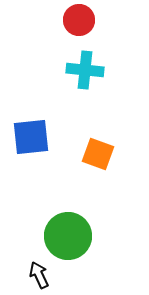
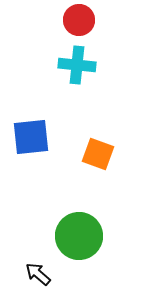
cyan cross: moved 8 px left, 5 px up
green circle: moved 11 px right
black arrow: moved 1 px left, 1 px up; rotated 24 degrees counterclockwise
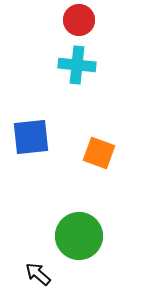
orange square: moved 1 px right, 1 px up
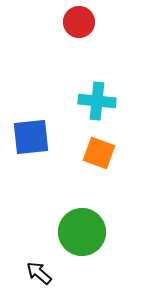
red circle: moved 2 px down
cyan cross: moved 20 px right, 36 px down
green circle: moved 3 px right, 4 px up
black arrow: moved 1 px right, 1 px up
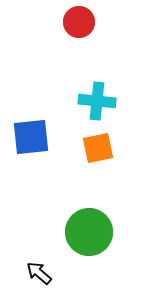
orange square: moved 1 px left, 5 px up; rotated 32 degrees counterclockwise
green circle: moved 7 px right
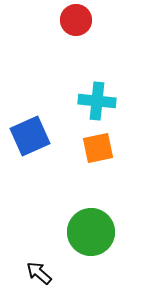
red circle: moved 3 px left, 2 px up
blue square: moved 1 px left, 1 px up; rotated 18 degrees counterclockwise
green circle: moved 2 px right
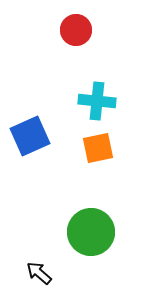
red circle: moved 10 px down
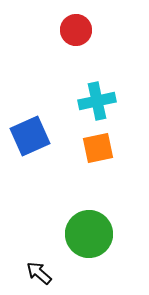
cyan cross: rotated 18 degrees counterclockwise
green circle: moved 2 px left, 2 px down
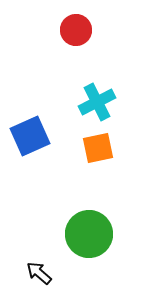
cyan cross: moved 1 px down; rotated 15 degrees counterclockwise
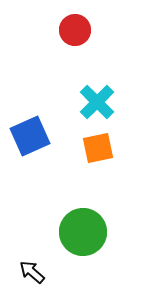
red circle: moved 1 px left
cyan cross: rotated 18 degrees counterclockwise
green circle: moved 6 px left, 2 px up
black arrow: moved 7 px left, 1 px up
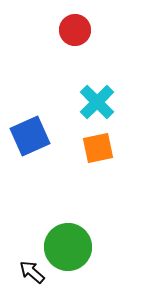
green circle: moved 15 px left, 15 px down
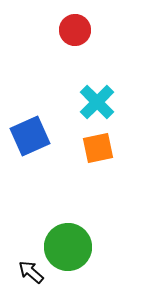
black arrow: moved 1 px left
